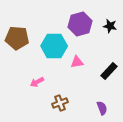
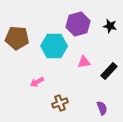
purple hexagon: moved 2 px left
pink triangle: moved 7 px right
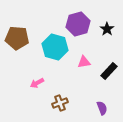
black star: moved 3 px left, 3 px down; rotated 24 degrees clockwise
cyan hexagon: moved 1 px right, 1 px down; rotated 15 degrees clockwise
pink arrow: moved 1 px down
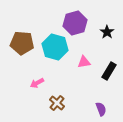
purple hexagon: moved 3 px left, 1 px up
black star: moved 3 px down
brown pentagon: moved 5 px right, 5 px down
black rectangle: rotated 12 degrees counterclockwise
brown cross: moved 3 px left; rotated 28 degrees counterclockwise
purple semicircle: moved 1 px left, 1 px down
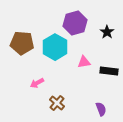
cyan hexagon: rotated 15 degrees clockwise
black rectangle: rotated 66 degrees clockwise
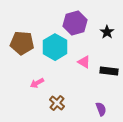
pink triangle: rotated 40 degrees clockwise
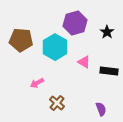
brown pentagon: moved 1 px left, 3 px up
